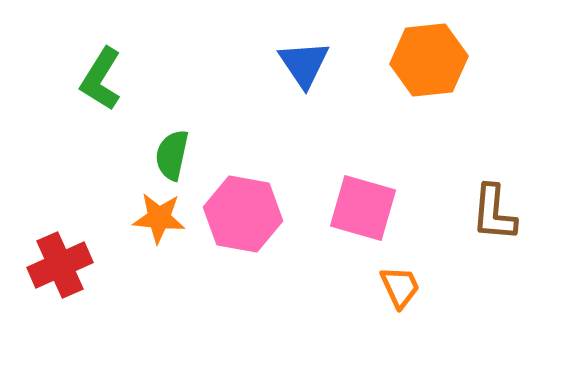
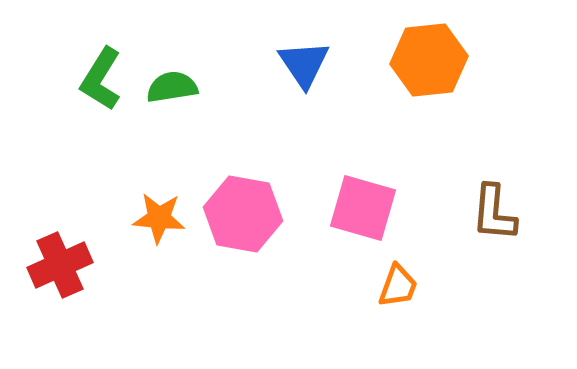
green semicircle: moved 68 px up; rotated 69 degrees clockwise
orange trapezoid: moved 2 px left, 1 px up; rotated 45 degrees clockwise
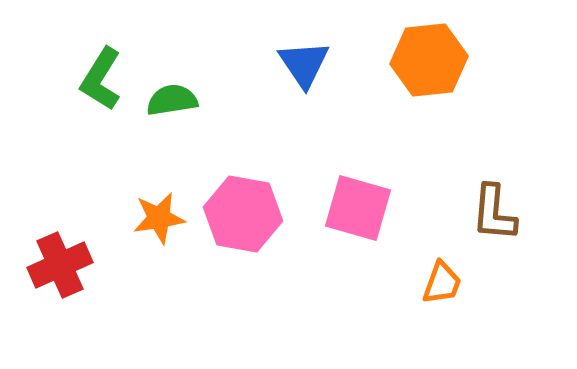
green semicircle: moved 13 px down
pink square: moved 5 px left
orange star: rotated 14 degrees counterclockwise
orange trapezoid: moved 44 px right, 3 px up
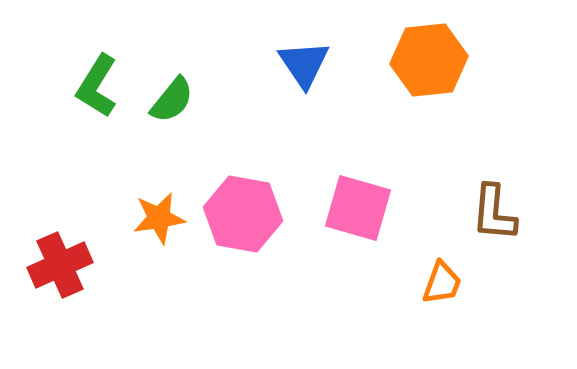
green L-shape: moved 4 px left, 7 px down
green semicircle: rotated 138 degrees clockwise
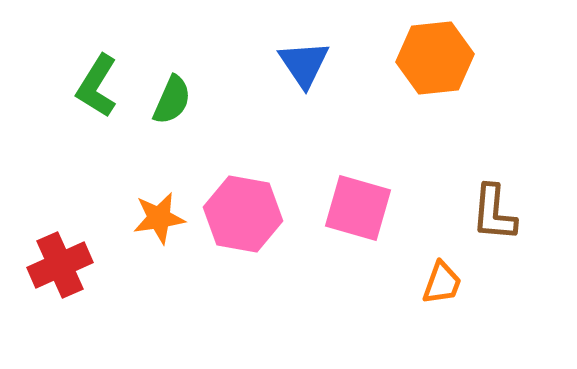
orange hexagon: moved 6 px right, 2 px up
green semicircle: rotated 15 degrees counterclockwise
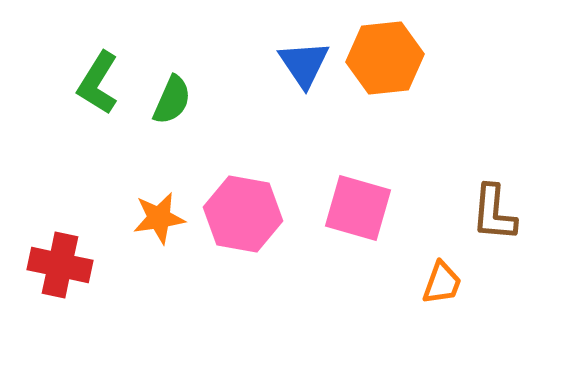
orange hexagon: moved 50 px left
green L-shape: moved 1 px right, 3 px up
red cross: rotated 36 degrees clockwise
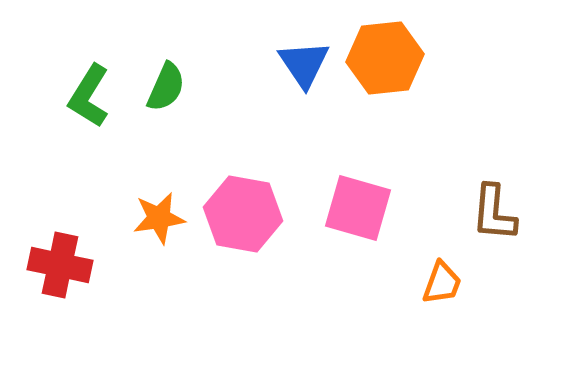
green L-shape: moved 9 px left, 13 px down
green semicircle: moved 6 px left, 13 px up
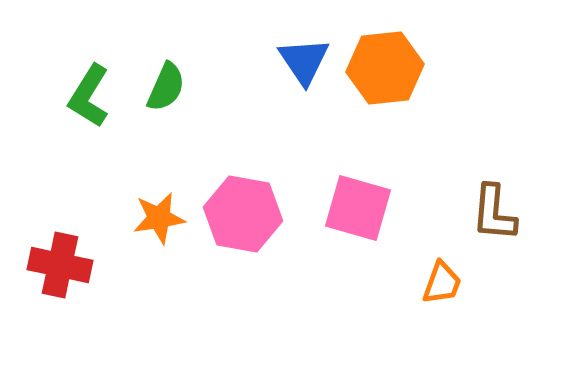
orange hexagon: moved 10 px down
blue triangle: moved 3 px up
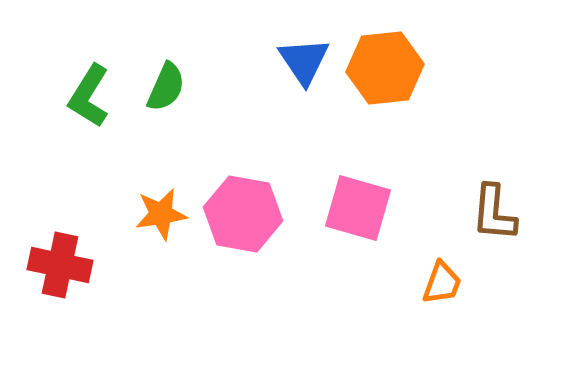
orange star: moved 2 px right, 4 px up
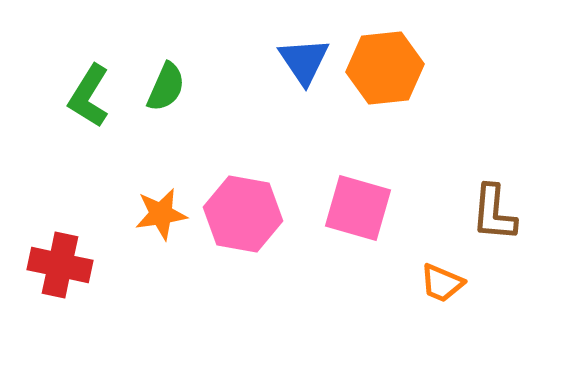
orange trapezoid: rotated 93 degrees clockwise
